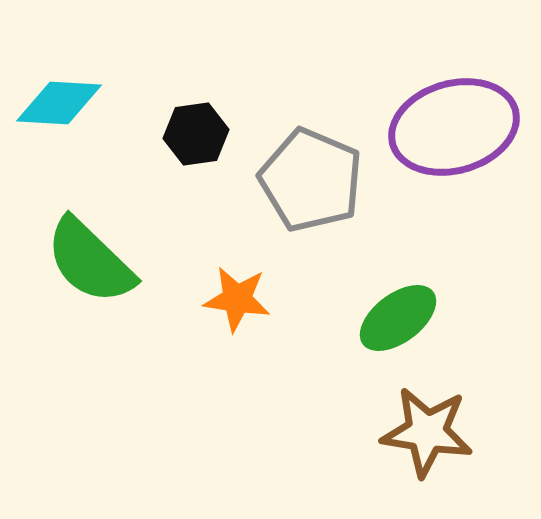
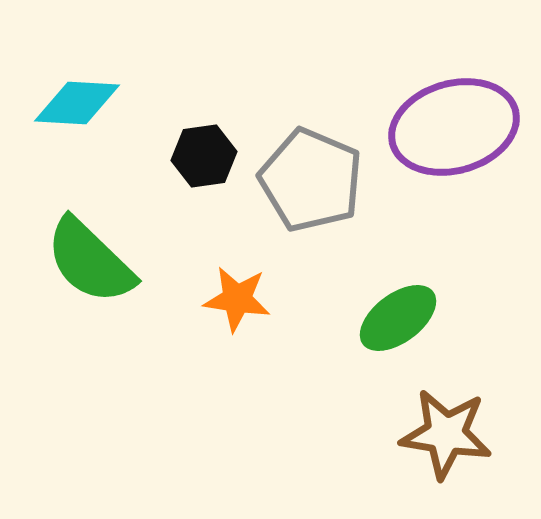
cyan diamond: moved 18 px right
black hexagon: moved 8 px right, 22 px down
brown star: moved 19 px right, 2 px down
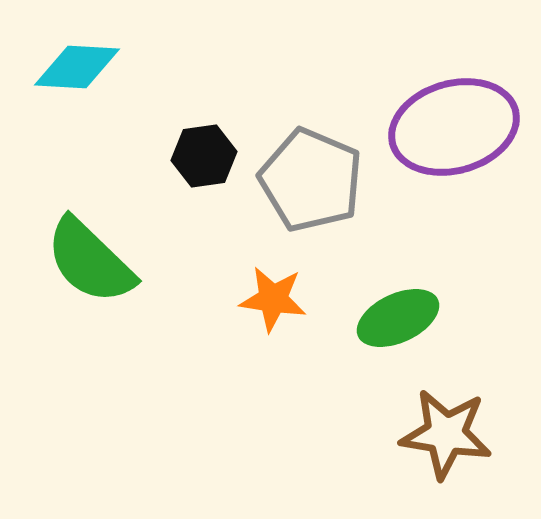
cyan diamond: moved 36 px up
orange star: moved 36 px right
green ellipse: rotated 12 degrees clockwise
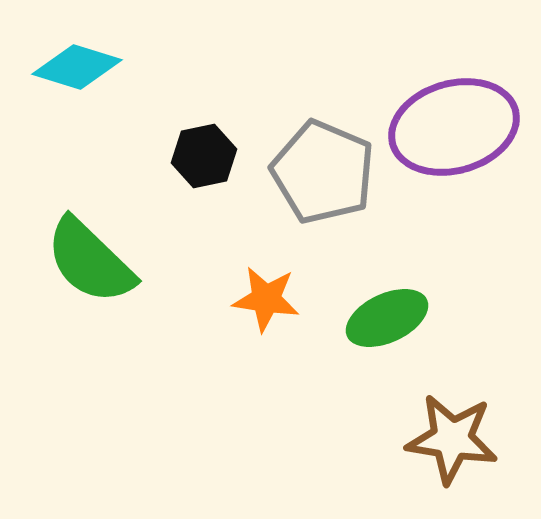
cyan diamond: rotated 14 degrees clockwise
black hexagon: rotated 4 degrees counterclockwise
gray pentagon: moved 12 px right, 8 px up
orange star: moved 7 px left
green ellipse: moved 11 px left
brown star: moved 6 px right, 5 px down
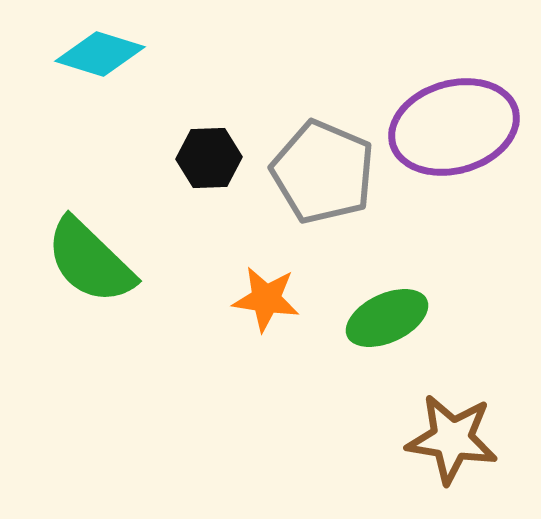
cyan diamond: moved 23 px right, 13 px up
black hexagon: moved 5 px right, 2 px down; rotated 10 degrees clockwise
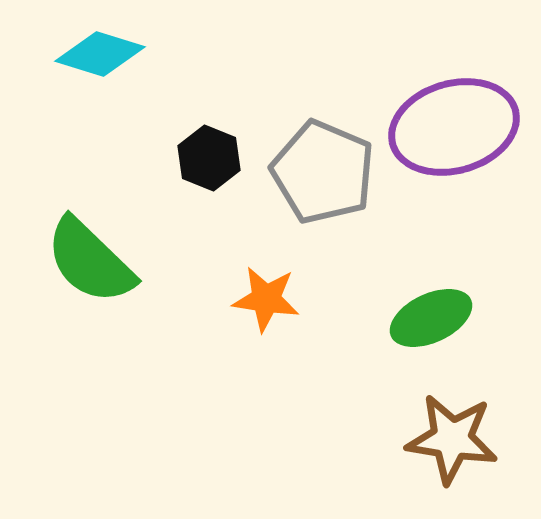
black hexagon: rotated 24 degrees clockwise
green ellipse: moved 44 px right
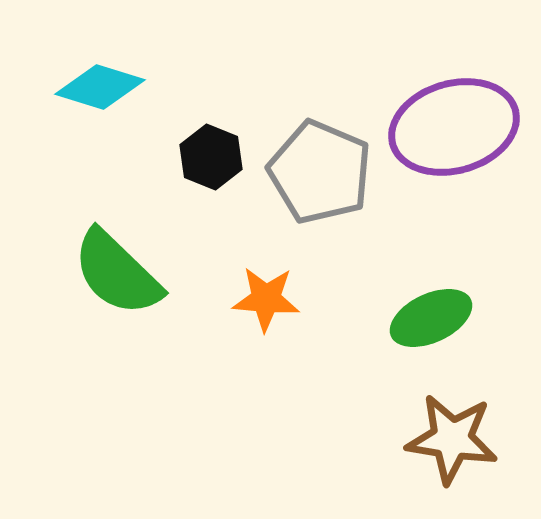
cyan diamond: moved 33 px down
black hexagon: moved 2 px right, 1 px up
gray pentagon: moved 3 px left
green semicircle: moved 27 px right, 12 px down
orange star: rotated 4 degrees counterclockwise
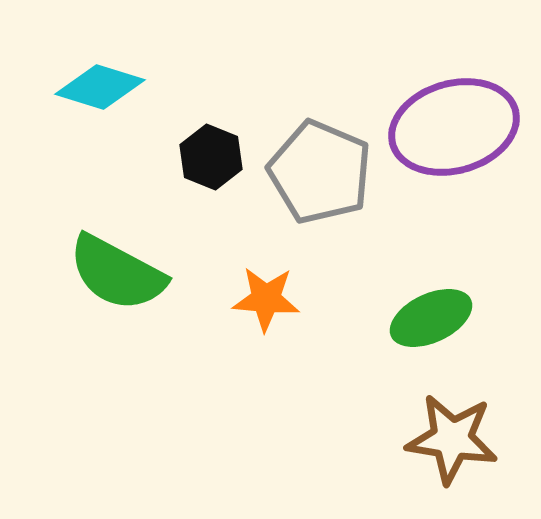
green semicircle: rotated 16 degrees counterclockwise
